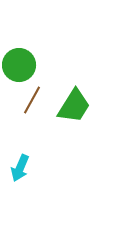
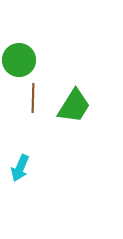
green circle: moved 5 px up
brown line: moved 1 px right, 2 px up; rotated 28 degrees counterclockwise
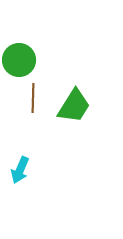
cyan arrow: moved 2 px down
